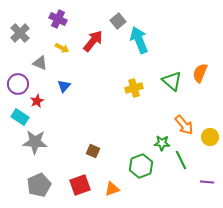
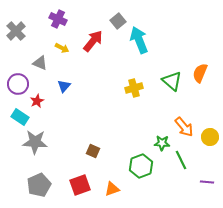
gray cross: moved 4 px left, 2 px up
orange arrow: moved 2 px down
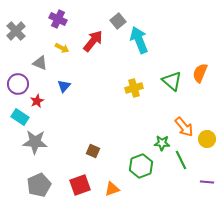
yellow circle: moved 3 px left, 2 px down
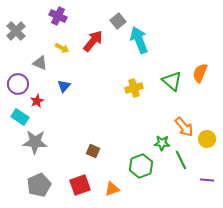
purple cross: moved 3 px up
purple line: moved 2 px up
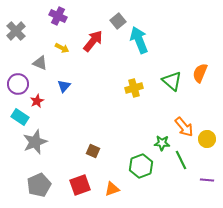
gray star: rotated 25 degrees counterclockwise
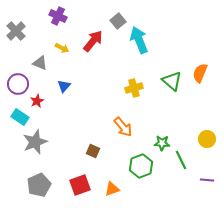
orange arrow: moved 61 px left
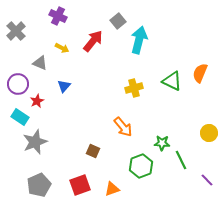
cyan arrow: rotated 36 degrees clockwise
green triangle: rotated 15 degrees counterclockwise
yellow circle: moved 2 px right, 6 px up
purple line: rotated 40 degrees clockwise
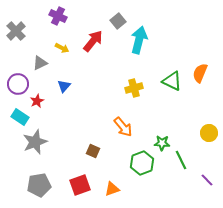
gray triangle: rotated 49 degrees counterclockwise
green hexagon: moved 1 px right, 3 px up
gray pentagon: rotated 15 degrees clockwise
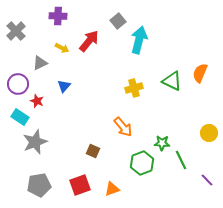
purple cross: rotated 24 degrees counterclockwise
red arrow: moved 4 px left
red star: rotated 24 degrees counterclockwise
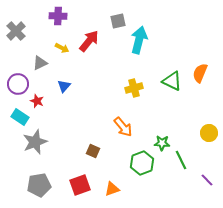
gray square: rotated 28 degrees clockwise
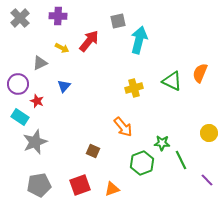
gray cross: moved 4 px right, 13 px up
